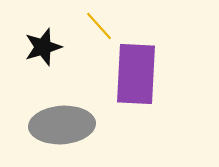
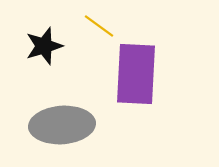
yellow line: rotated 12 degrees counterclockwise
black star: moved 1 px right, 1 px up
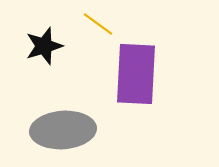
yellow line: moved 1 px left, 2 px up
gray ellipse: moved 1 px right, 5 px down
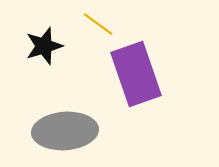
purple rectangle: rotated 22 degrees counterclockwise
gray ellipse: moved 2 px right, 1 px down
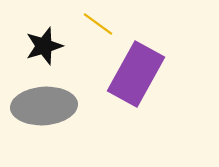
purple rectangle: rotated 48 degrees clockwise
gray ellipse: moved 21 px left, 25 px up
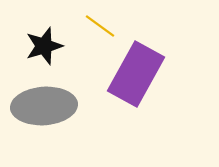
yellow line: moved 2 px right, 2 px down
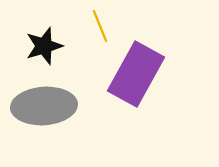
yellow line: rotated 32 degrees clockwise
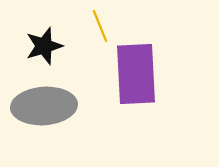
purple rectangle: rotated 32 degrees counterclockwise
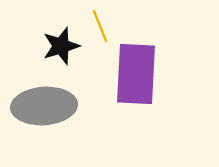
black star: moved 17 px right
purple rectangle: rotated 6 degrees clockwise
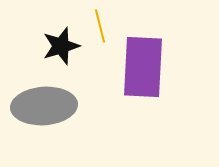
yellow line: rotated 8 degrees clockwise
purple rectangle: moved 7 px right, 7 px up
